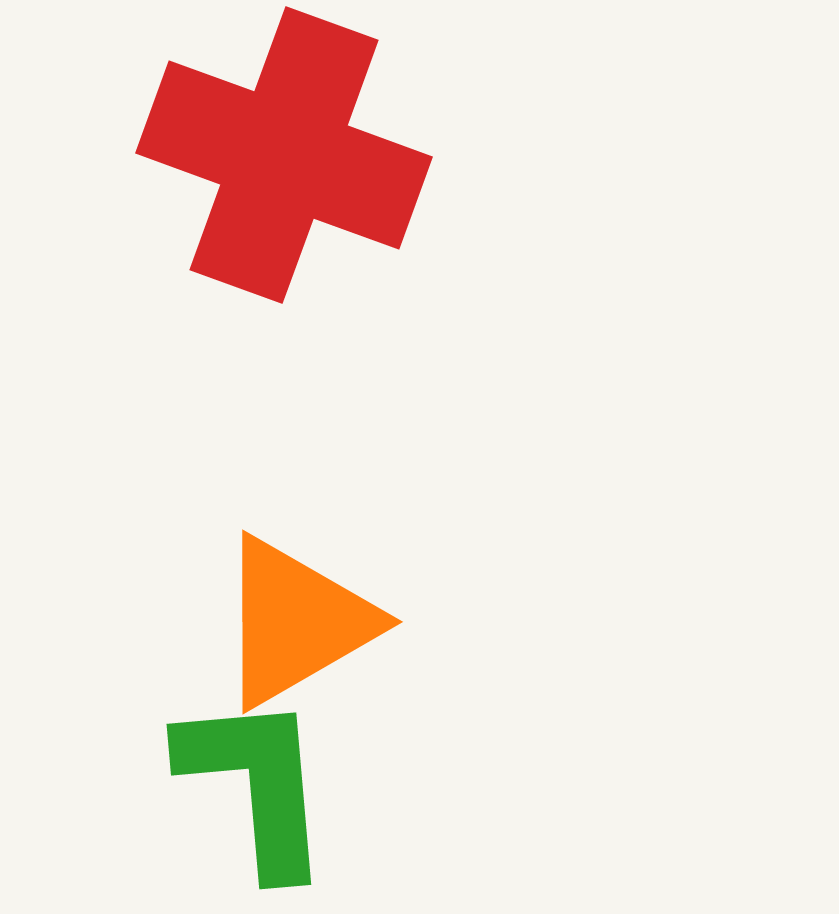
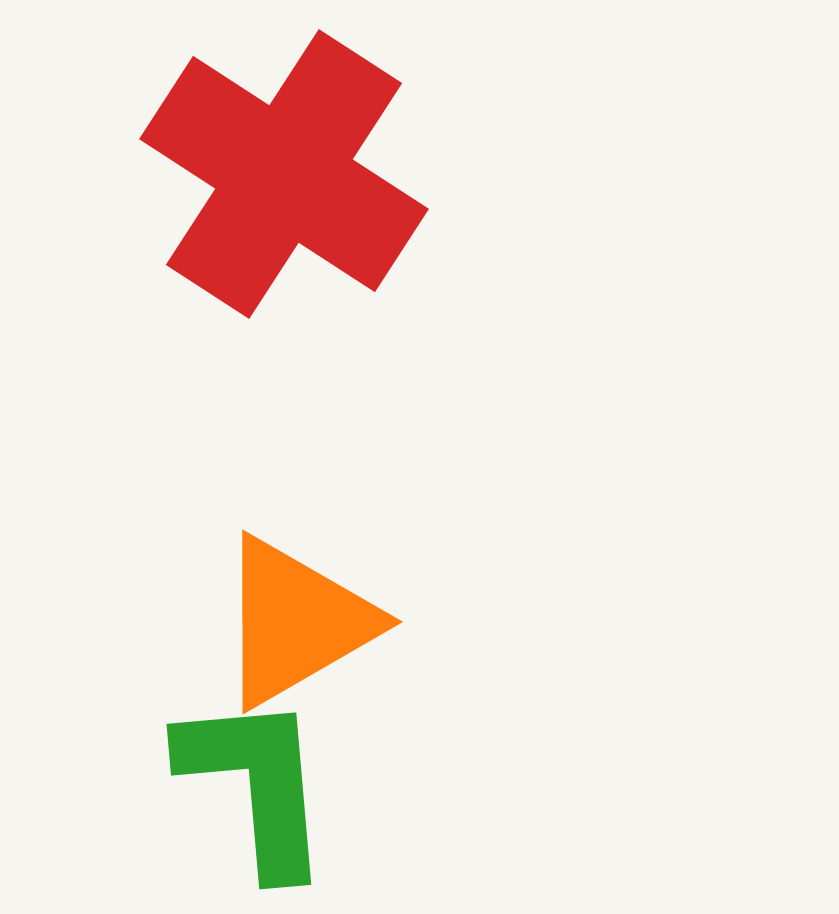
red cross: moved 19 px down; rotated 13 degrees clockwise
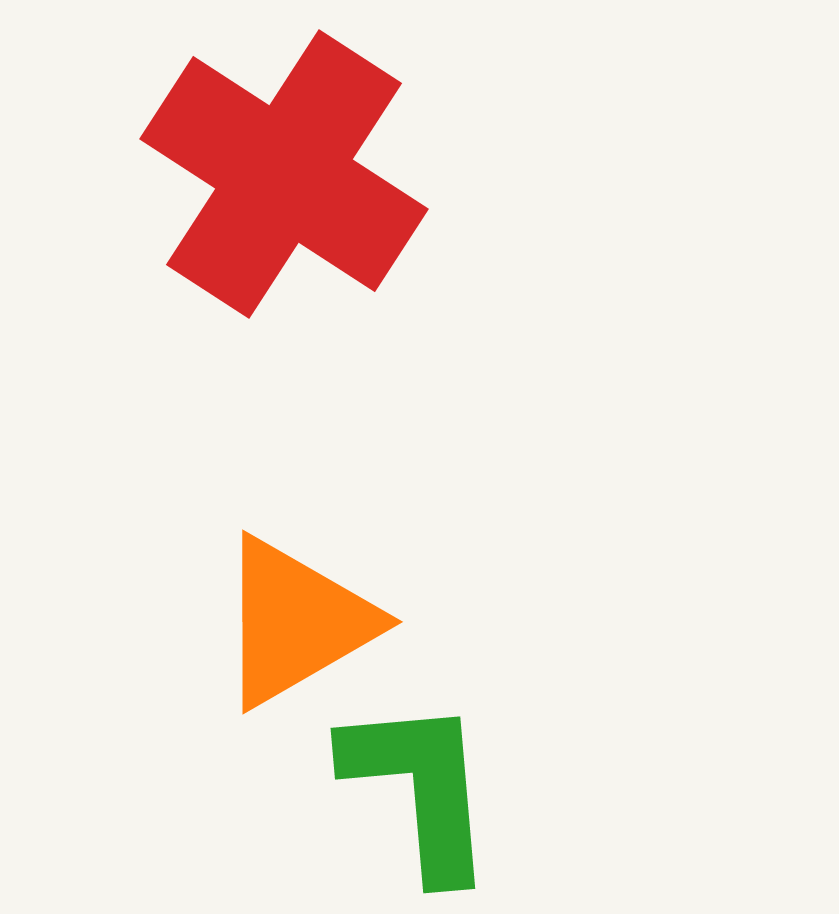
green L-shape: moved 164 px right, 4 px down
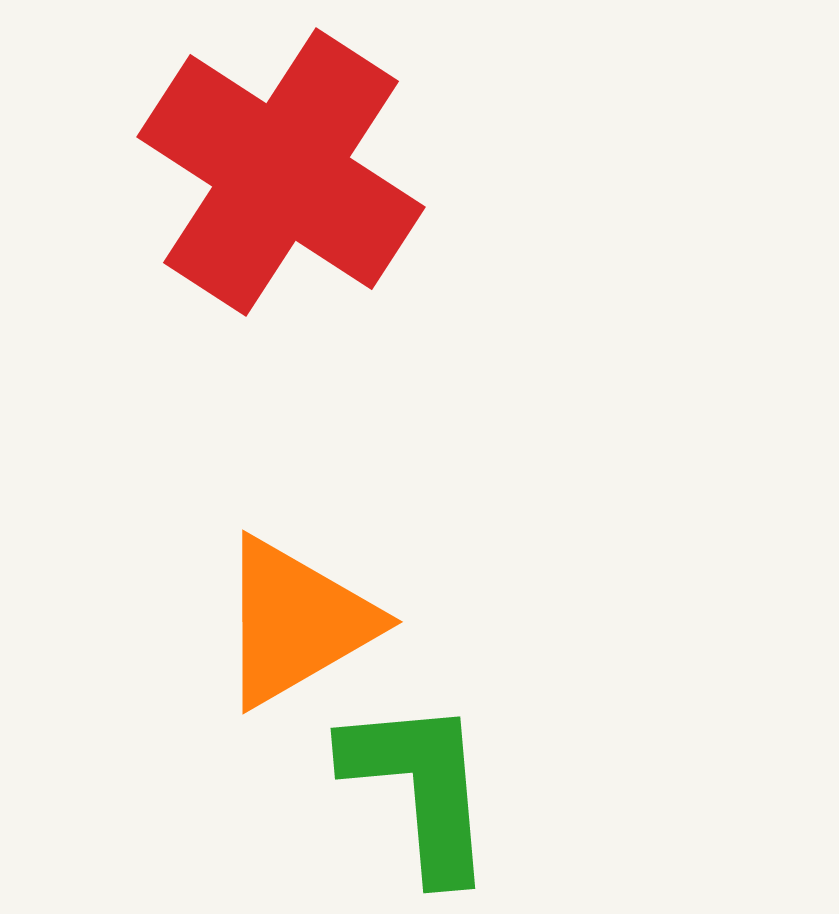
red cross: moved 3 px left, 2 px up
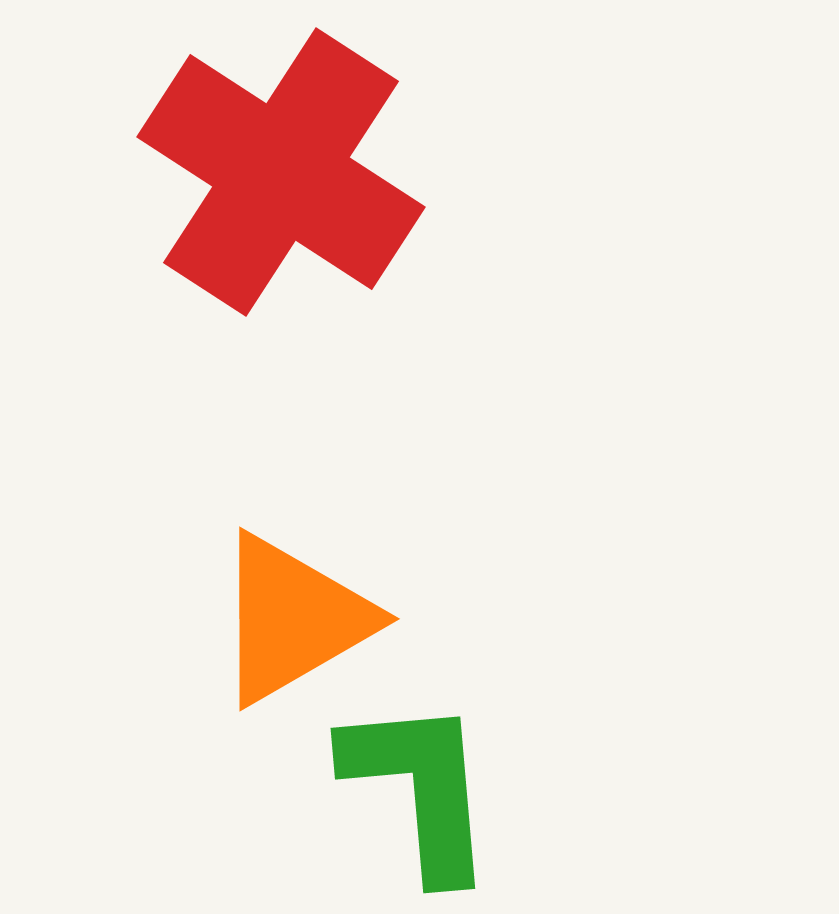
orange triangle: moved 3 px left, 3 px up
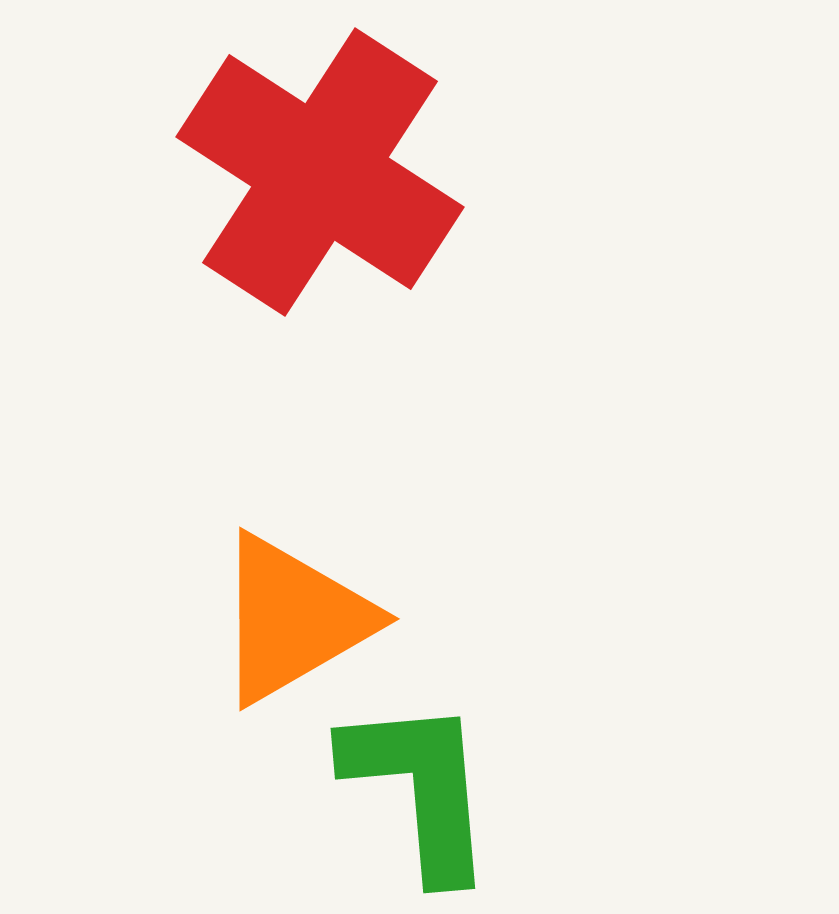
red cross: moved 39 px right
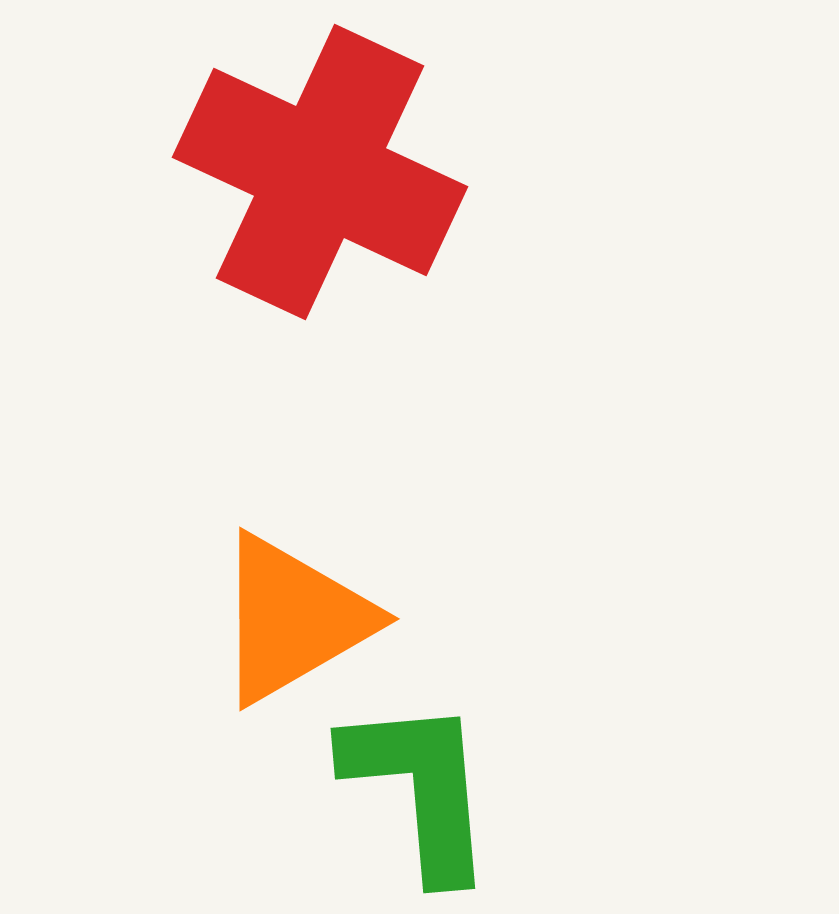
red cross: rotated 8 degrees counterclockwise
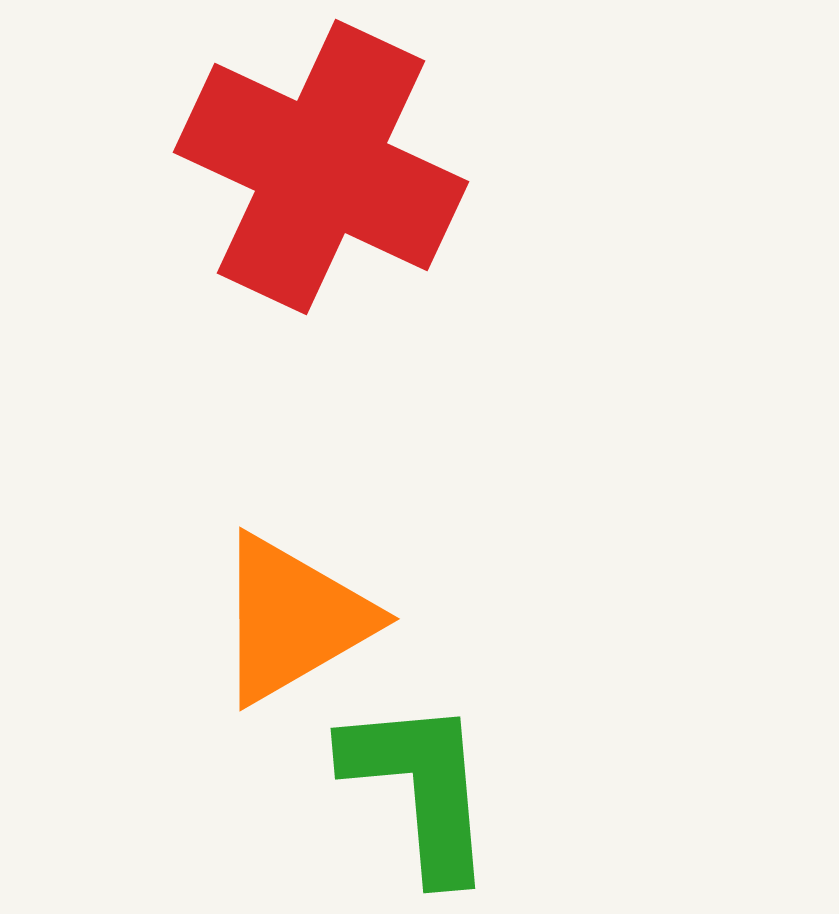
red cross: moved 1 px right, 5 px up
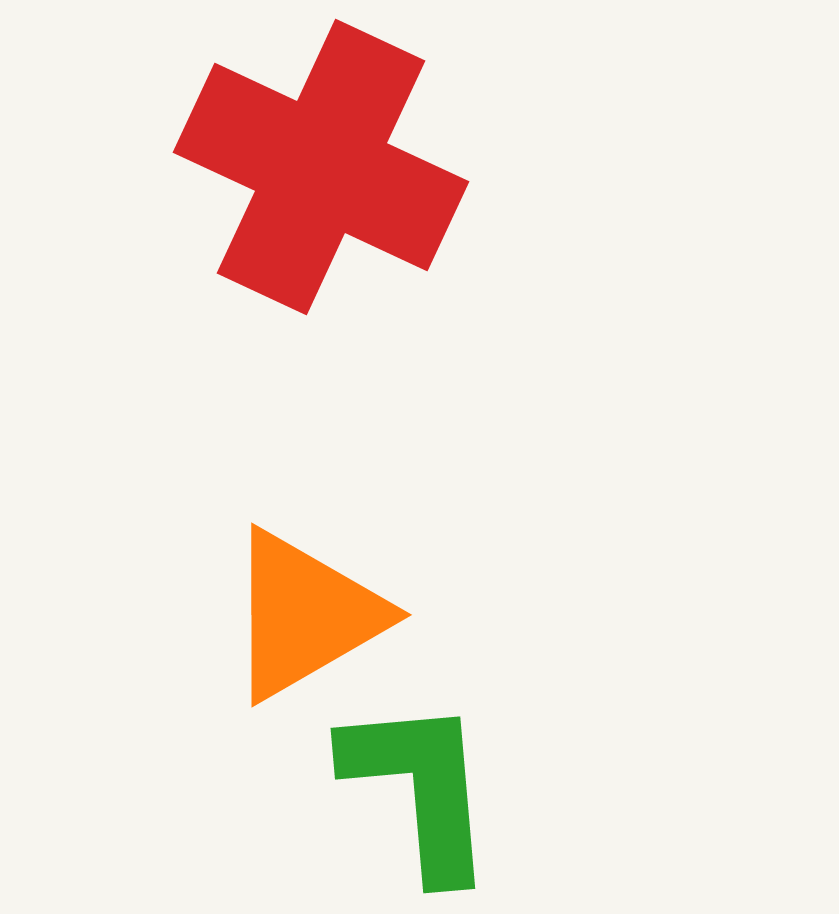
orange triangle: moved 12 px right, 4 px up
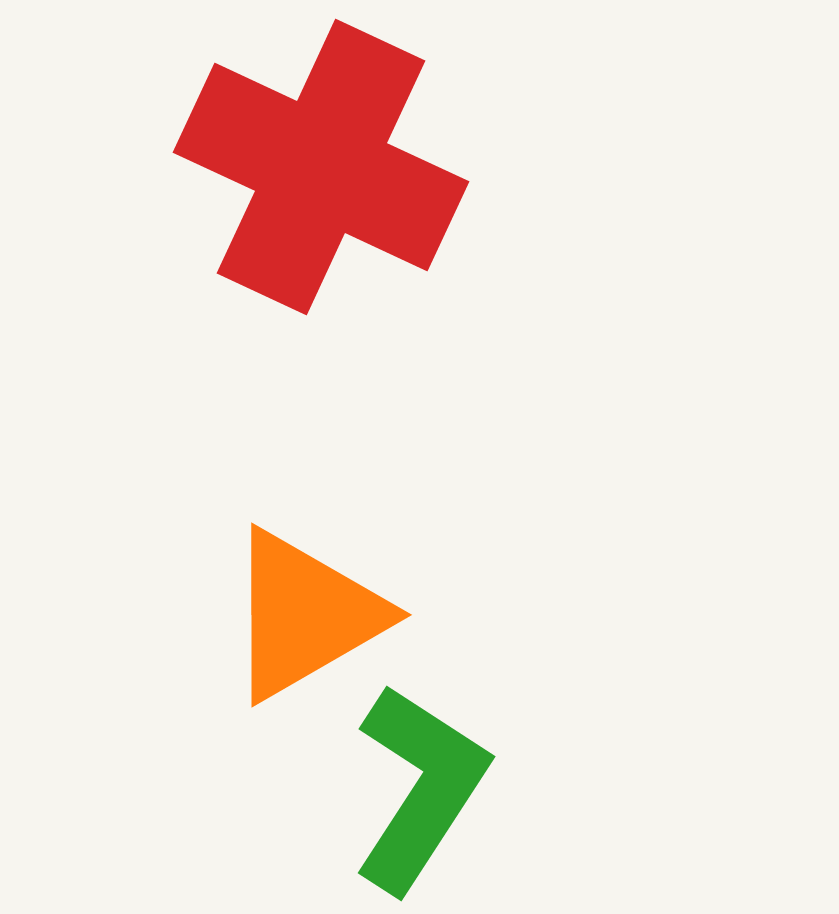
green L-shape: rotated 38 degrees clockwise
